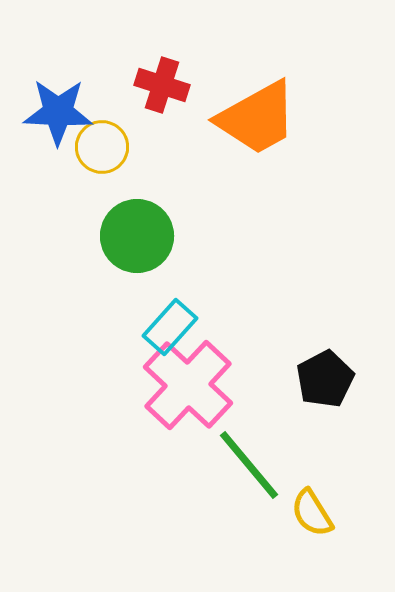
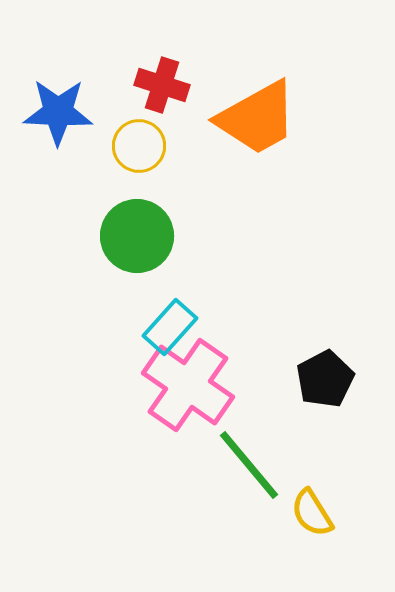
yellow circle: moved 37 px right, 1 px up
pink cross: rotated 8 degrees counterclockwise
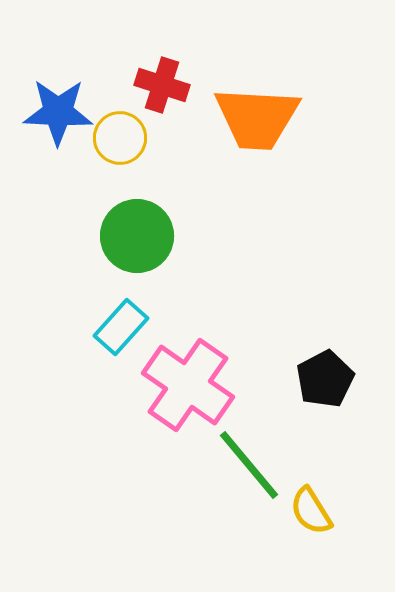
orange trapezoid: rotated 32 degrees clockwise
yellow circle: moved 19 px left, 8 px up
cyan rectangle: moved 49 px left
yellow semicircle: moved 1 px left, 2 px up
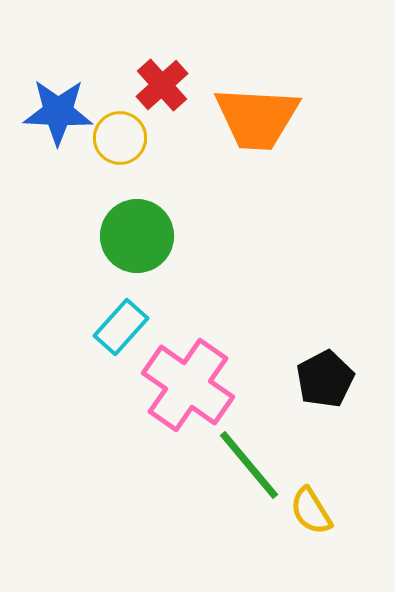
red cross: rotated 30 degrees clockwise
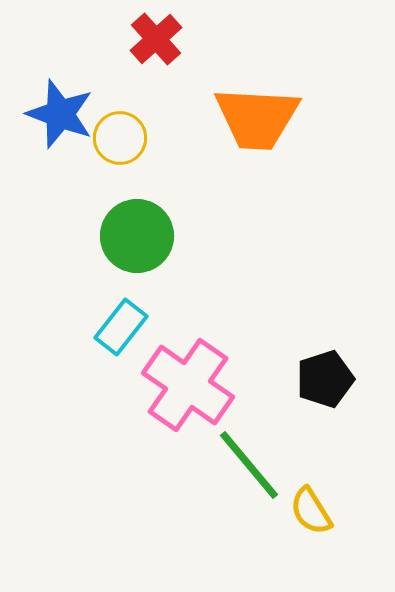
red cross: moved 6 px left, 46 px up
blue star: moved 2 px right, 2 px down; rotated 18 degrees clockwise
cyan rectangle: rotated 4 degrees counterclockwise
black pentagon: rotated 10 degrees clockwise
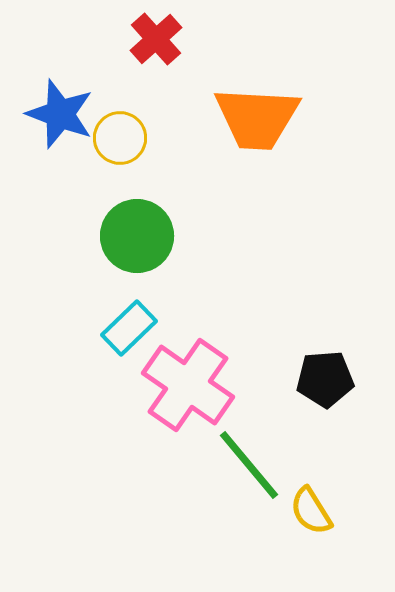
cyan rectangle: moved 8 px right, 1 px down; rotated 8 degrees clockwise
black pentagon: rotated 14 degrees clockwise
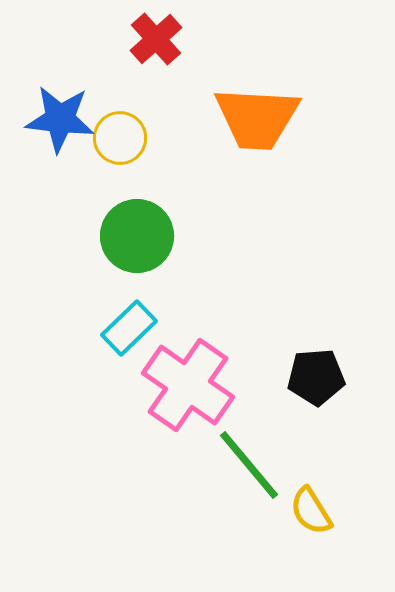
blue star: moved 5 px down; rotated 14 degrees counterclockwise
black pentagon: moved 9 px left, 2 px up
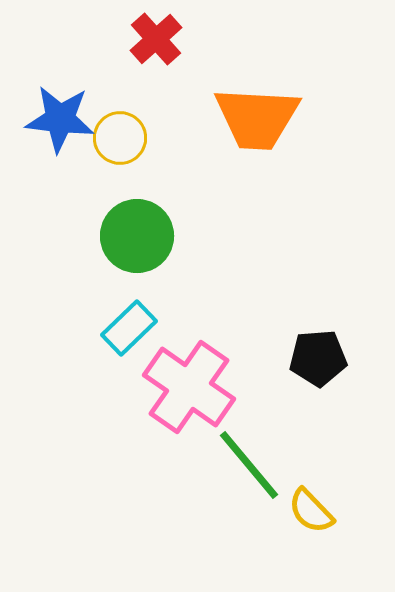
black pentagon: moved 2 px right, 19 px up
pink cross: moved 1 px right, 2 px down
yellow semicircle: rotated 12 degrees counterclockwise
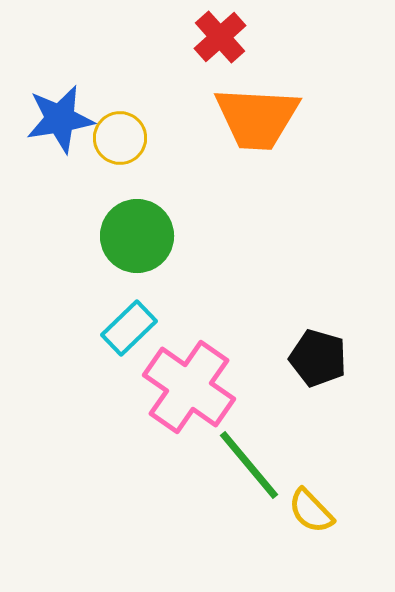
red cross: moved 64 px right, 2 px up
blue star: rotated 16 degrees counterclockwise
black pentagon: rotated 20 degrees clockwise
